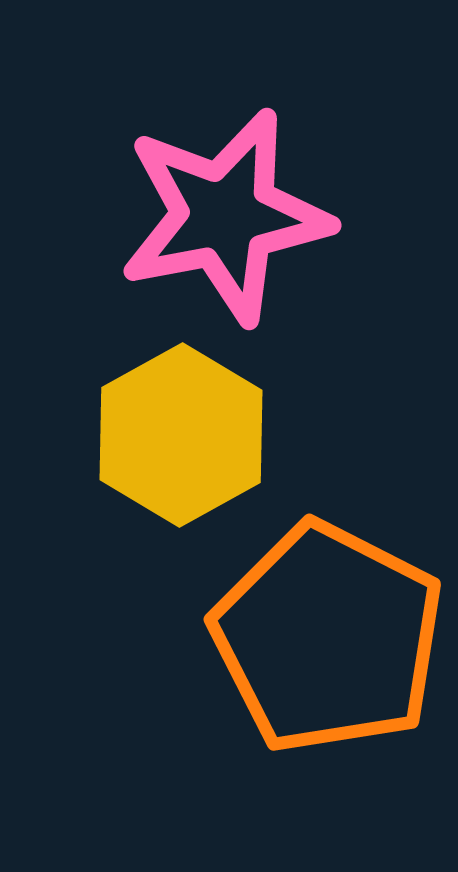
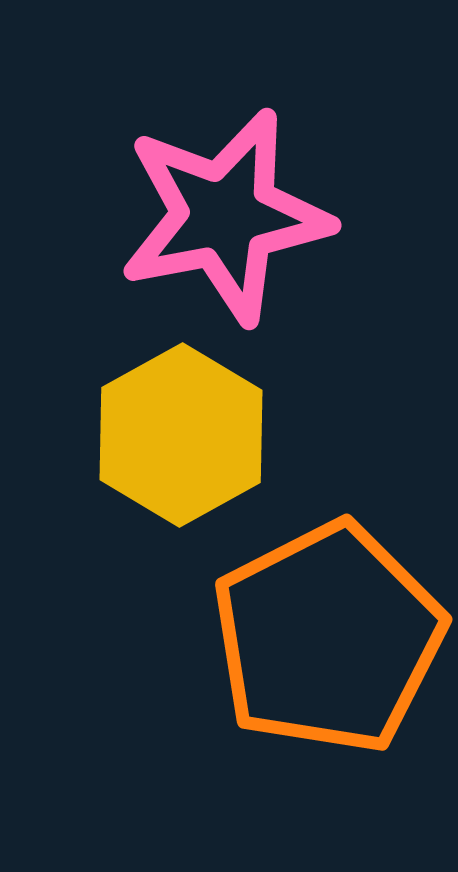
orange pentagon: rotated 18 degrees clockwise
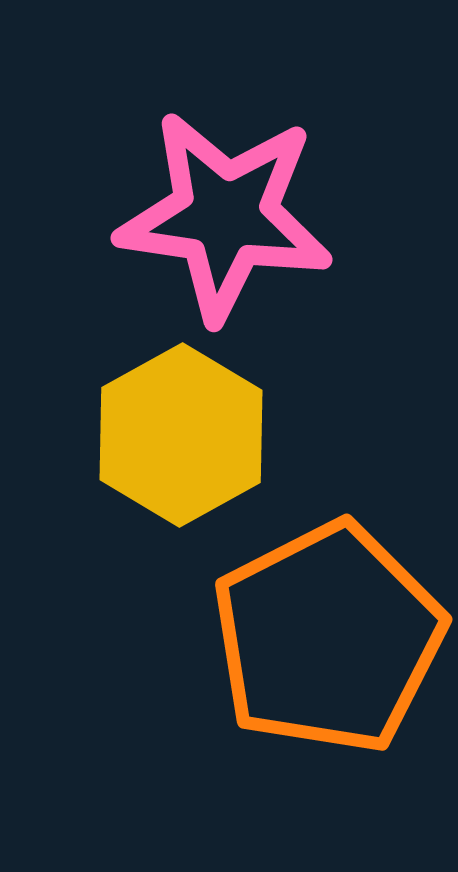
pink star: rotated 19 degrees clockwise
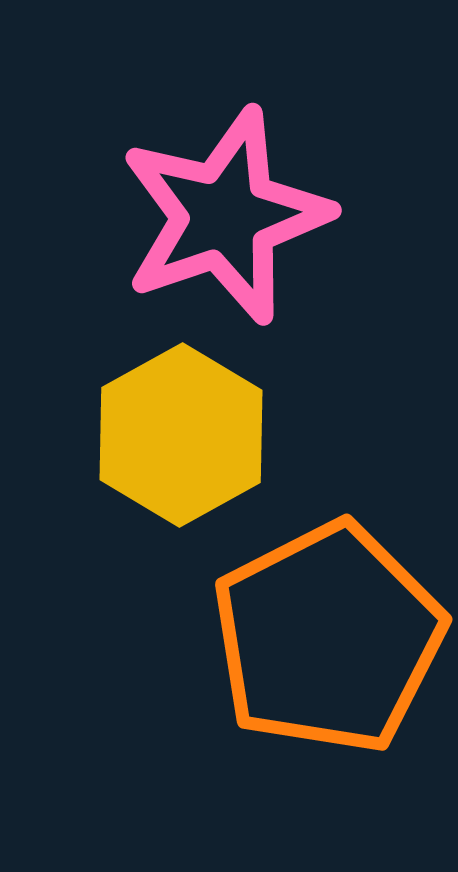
pink star: rotated 27 degrees counterclockwise
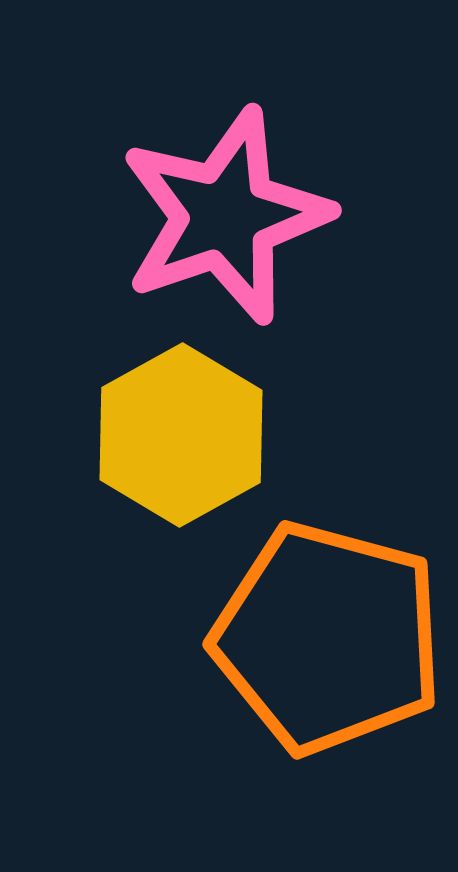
orange pentagon: rotated 30 degrees counterclockwise
